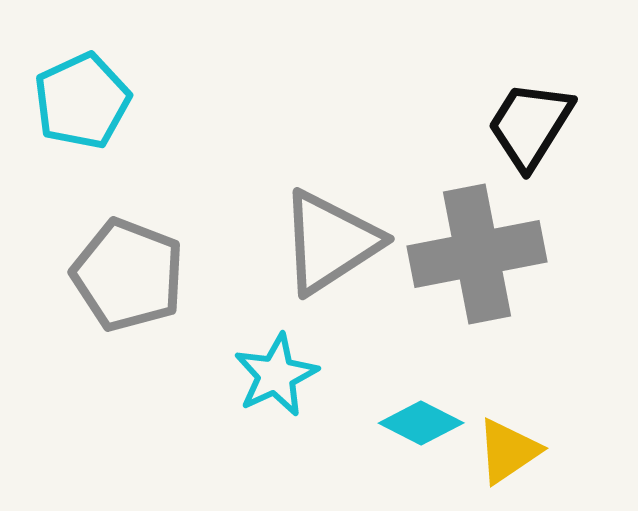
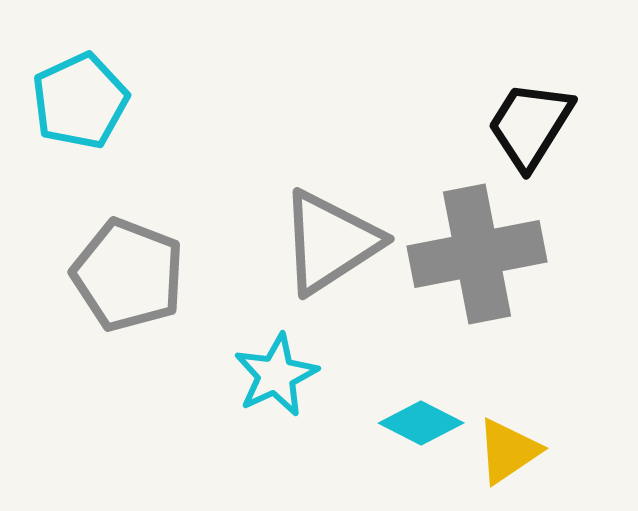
cyan pentagon: moved 2 px left
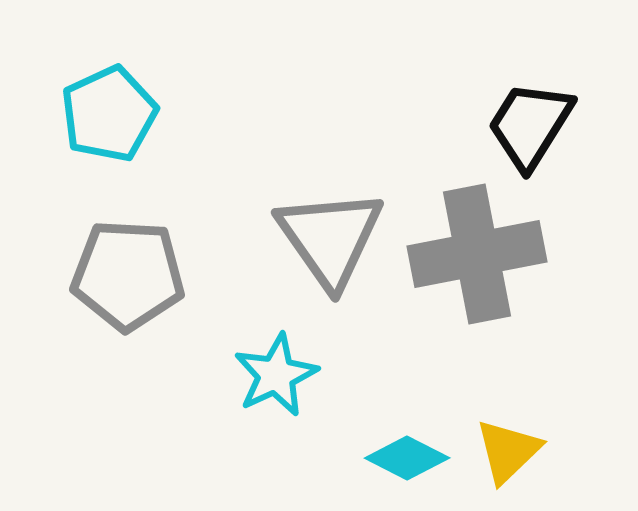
cyan pentagon: moved 29 px right, 13 px down
gray triangle: moved 4 px up; rotated 32 degrees counterclockwise
gray pentagon: rotated 18 degrees counterclockwise
cyan diamond: moved 14 px left, 35 px down
yellow triangle: rotated 10 degrees counterclockwise
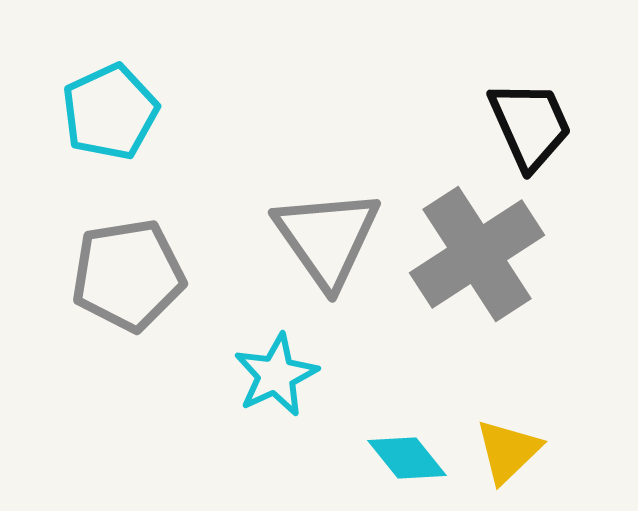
cyan pentagon: moved 1 px right, 2 px up
black trapezoid: rotated 124 degrees clockwise
gray triangle: moved 3 px left
gray cross: rotated 22 degrees counterclockwise
gray pentagon: rotated 12 degrees counterclockwise
cyan diamond: rotated 24 degrees clockwise
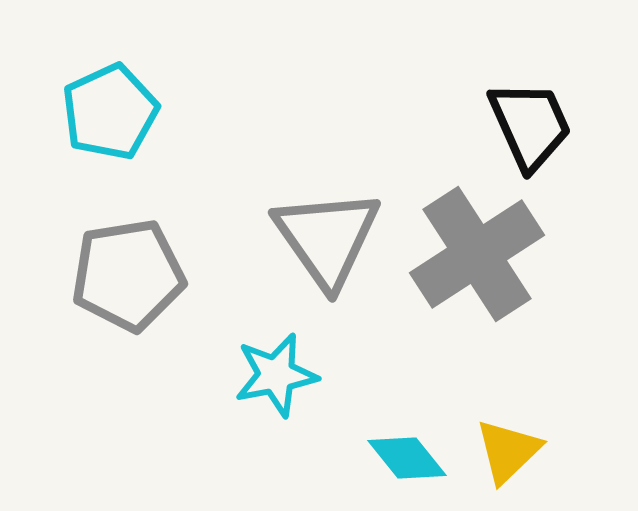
cyan star: rotated 14 degrees clockwise
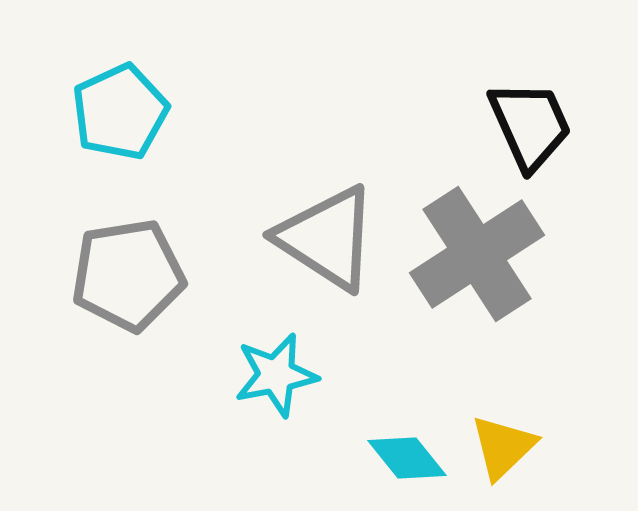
cyan pentagon: moved 10 px right
gray triangle: rotated 22 degrees counterclockwise
yellow triangle: moved 5 px left, 4 px up
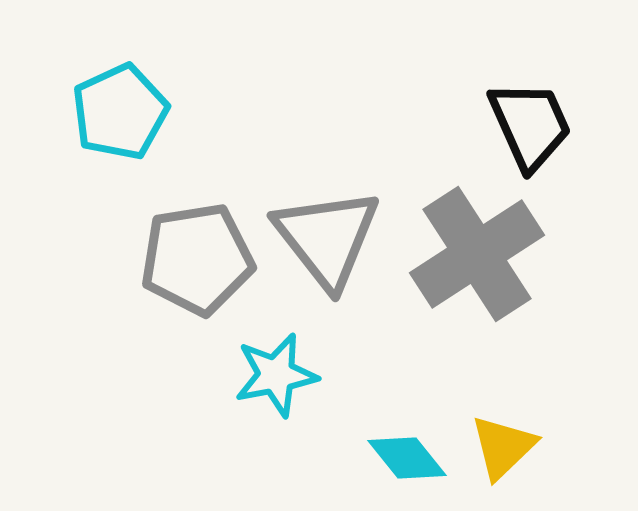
gray triangle: rotated 19 degrees clockwise
gray pentagon: moved 69 px right, 16 px up
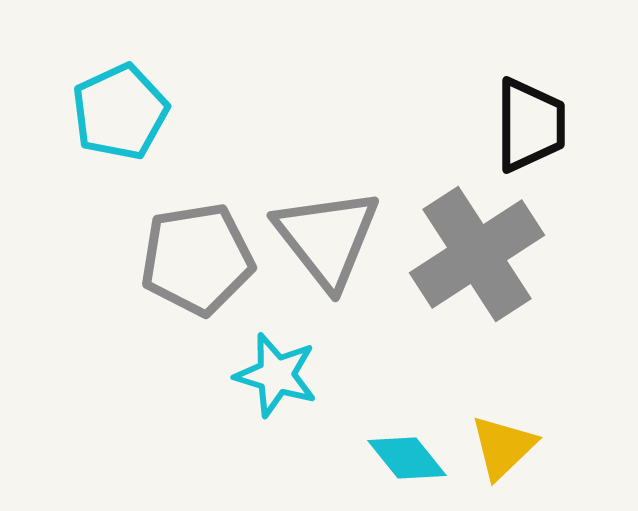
black trapezoid: rotated 24 degrees clockwise
cyan star: rotated 28 degrees clockwise
